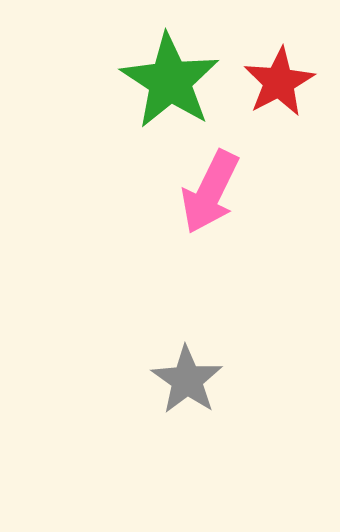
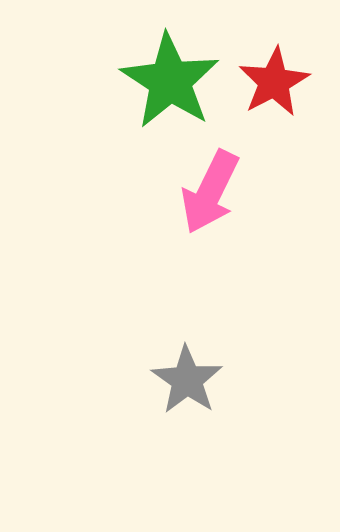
red star: moved 5 px left
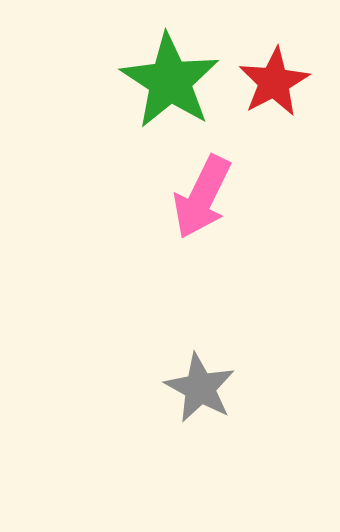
pink arrow: moved 8 px left, 5 px down
gray star: moved 13 px right, 8 px down; rotated 6 degrees counterclockwise
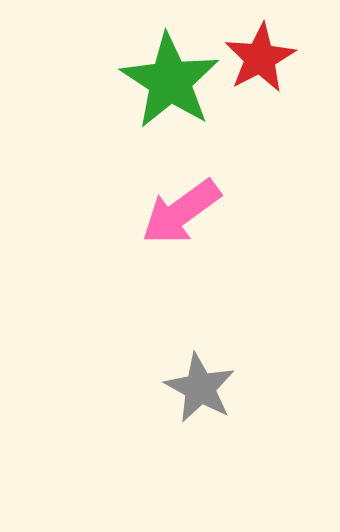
red star: moved 14 px left, 24 px up
pink arrow: moved 21 px left, 15 px down; rotated 28 degrees clockwise
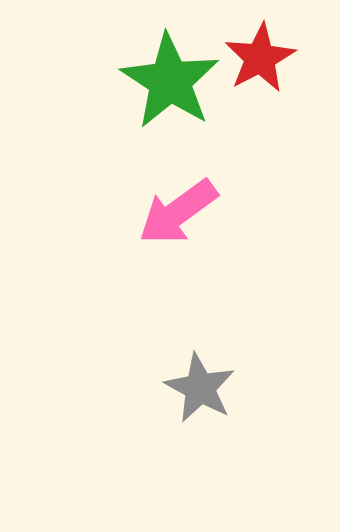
pink arrow: moved 3 px left
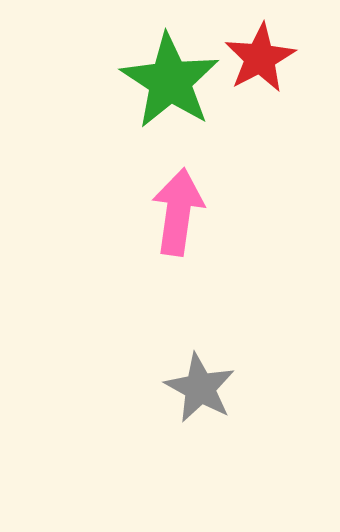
pink arrow: rotated 134 degrees clockwise
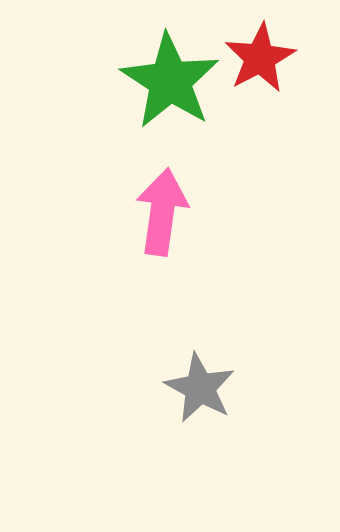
pink arrow: moved 16 px left
